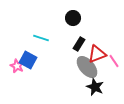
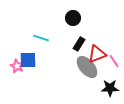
blue square: rotated 30 degrees counterclockwise
black star: moved 15 px right, 1 px down; rotated 24 degrees counterclockwise
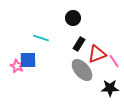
gray ellipse: moved 5 px left, 3 px down
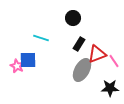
gray ellipse: rotated 70 degrees clockwise
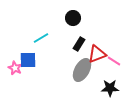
cyan line: rotated 49 degrees counterclockwise
pink line: rotated 24 degrees counterclockwise
pink star: moved 2 px left, 2 px down
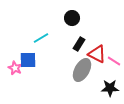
black circle: moved 1 px left
red triangle: rotated 48 degrees clockwise
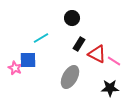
gray ellipse: moved 12 px left, 7 px down
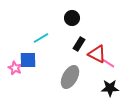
pink line: moved 6 px left, 2 px down
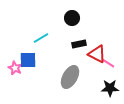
black rectangle: rotated 48 degrees clockwise
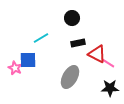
black rectangle: moved 1 px left, 1 px up
